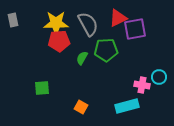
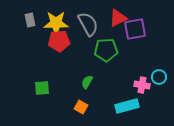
gray rectangle: moved 17 px right
green semicircle: moved 5 px right, 24 px down
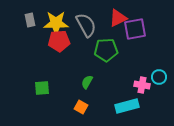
gray semicircle: moved 2 px left, 1 px down
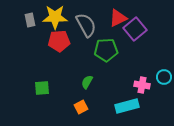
yellow star: moved 1 px left, 6 px up
purple square: rotated 30 degrees counterclockwise
cyan circle: moved 5 px right
orange square: rotated 32 degrees clockwise
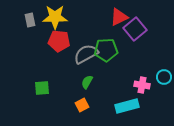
red triangle: moved 1 px right, 1 px up
gray semicircle: moved 29 px down; rotated 90 degrees counterclockwise
red pentagon: rotated 10 degrees clockwise
orange square: moved 1 px right, 2 px up
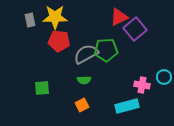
green semicircle: moved 3 px left, 2 px up; rotated 120 degrees counterclockwise
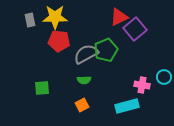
green pentagon: rotated 20 degrees counterclockwise
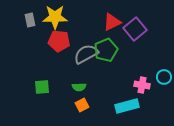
red triangle: moved 7 px left, 5 px down
green semicircle: moved 5 px left, 7 px down
green square: moved 1 px up
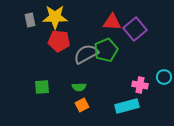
red triangle: rotated 30 degrees clockwise
pink cross: moved 2 px left
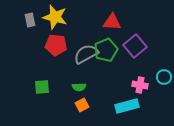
yellow star: rotated 15 degrees clockwise
purple square: moved 17 px down
red pentagon: moved 3 px left, 4 px down
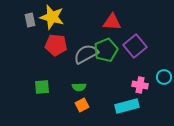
yellow star: moved 3 px left
